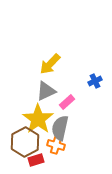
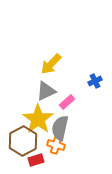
yellow arrow: moved 1 px right
brown hexagon: moved 2 px left, 1 px up
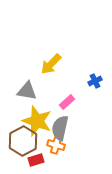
gray triangle: moved 19 px left; rotated 35 degrees clockwise
yellow star: moved 1 px left, 2 px down; rotated 16 degrees counterclockwise
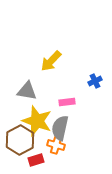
yellow arrow: moved 3 px up
pink rectangle: rotated 35 degrees clockwise
brown hexagon: moved 3 px left, 1 px up
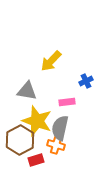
blue cross: moved 9 px left
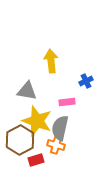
yellow arrow: rotated 130 degrees clockwise
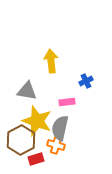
brown hexagon: moved 1 px right
red rectangle: moved 1 px up
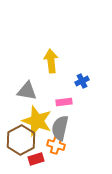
blue cross: moved 4 px left
pink rectangle: moved 3 px left
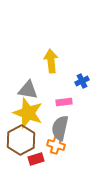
gray triangle: moved 1 px right, 1 px up
yellow star: moved 9 px left, 8 px up
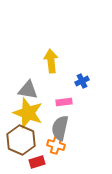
brown hexagon: rotated 8 degrees counterclockwise
red rectangle: moved 1 px right, 3 px down
